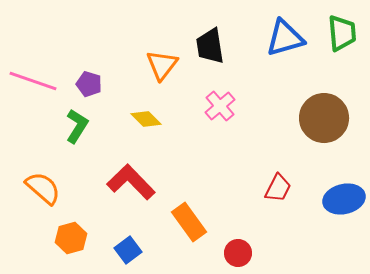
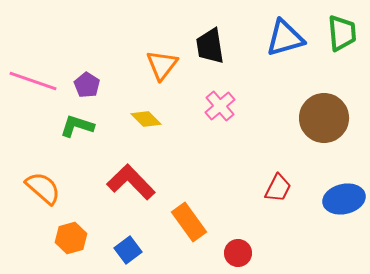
purple pentagon: moved 2 px left, 1 px down; rotated 15 degrees clockwise
green L-shape: rotated 104 degrees counterclockwise
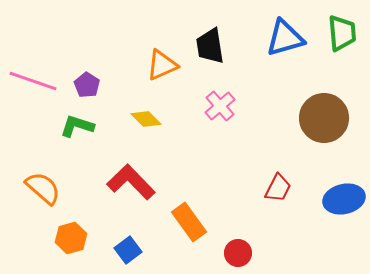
orange triangle: rotated 28 degrees clockwise
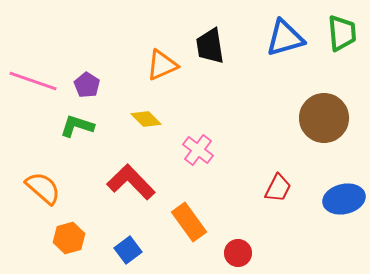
pink cross: moved 22 px left, 44 px down; rotated 12 degrees counterclockwise
orange hexagon: moved 2 px left
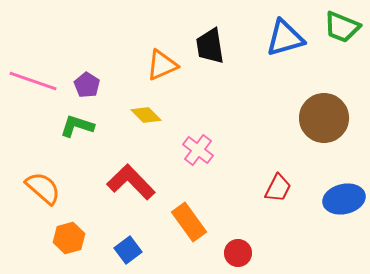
green trapezoid: moved 6 px up; rotated 117 degrees clockwise
yellow diamond: moved 4 px up
